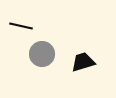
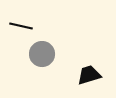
black trapezoid: moved 6 px right, 13 px down
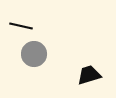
gray circle: moved 8 px left
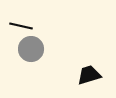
gray circle: moved 3 px left, 5 px up
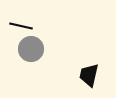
black trapezoid: rotated 60 degrees counterclockwise
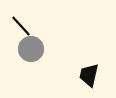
black line: rotated 35 degrees clockwise
